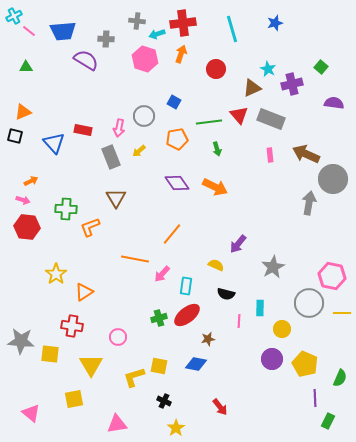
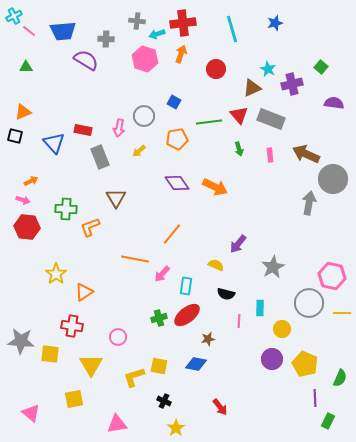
green arrow at (217, 149): moved 22 px right
gray rectangle at (111, 157): moved 11 px left
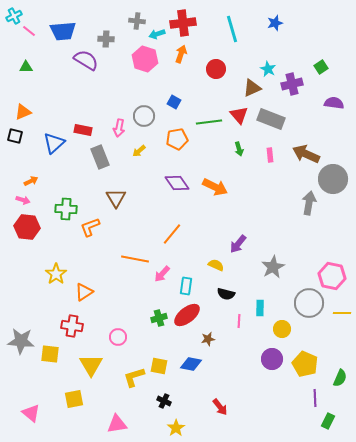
green square at (321, 67): rotated 16 degrees clockwise
blue triangle at (54, 143): rotated 30 degrees clockwise
blue diamond at (196, 364): moved 5 px left
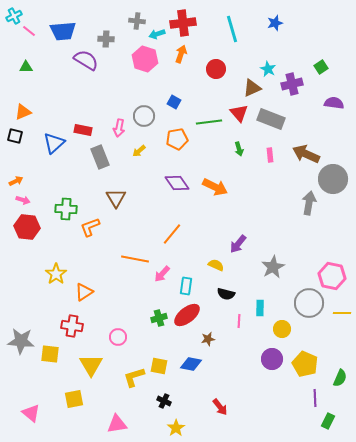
red triangle at (239, 115): moved 2 px up
orange arrow at (31, 181): moved 15 px left
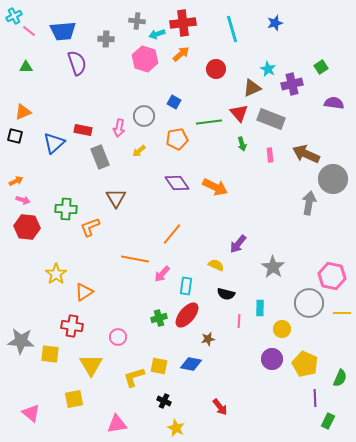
orange arrow at (181, 54): rotated 30 degrees clockwise
purple semicircle at (86, 60): moved 9 px left, 3 px down; rotated 40 degrees clockwise
green arrow at (239, 149): moved 3 px right, 5 px up
gray star at (273, 267): rotated 10 degrees counterclockwise
red ellipse at (187, 315): rotated 12 degrees counterclockwise
yellow star at (176, 428): rotated 12 degrees counterclockwise
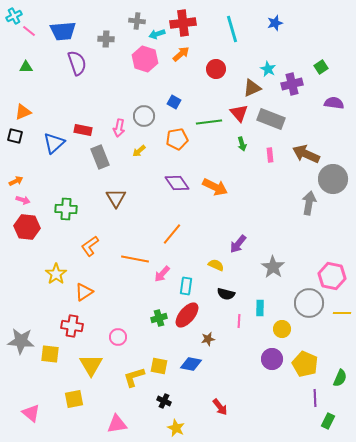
orange L-shape at (90, 227): moved 19 px down; rotated 15 degrees counterclockwise
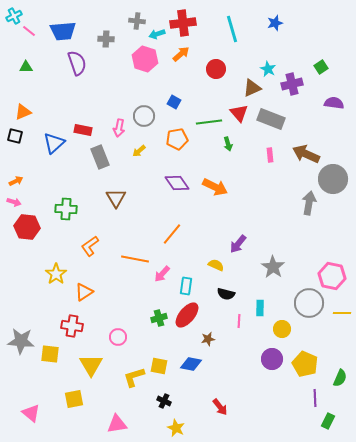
green arrow at (242, 144): moved 14 px left
pink arrow at (23, 200): moved 9 px left, 2 px down
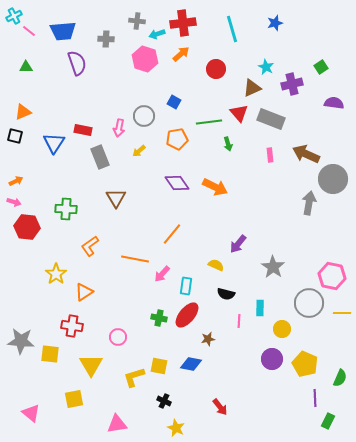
cyan star at (268, 69): moved 2 px left, 2 px up
blue triangle at (54, 143): rotated 15 degrees counterclockwise
green cross at (159, 318): rotated 28 degrees clockwise
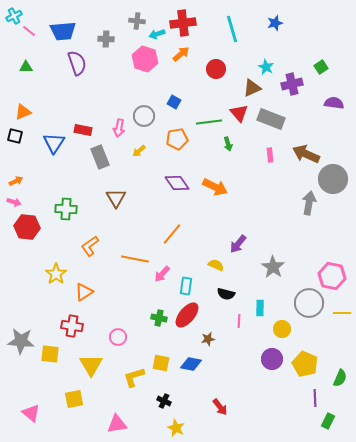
yellow square at (159, 366): moved 2 px right, 3 px up
